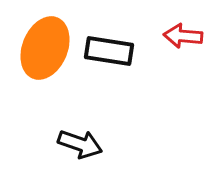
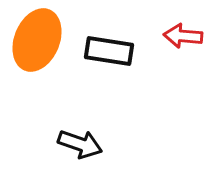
orange ellipse: moved 8 px left, 8 px up
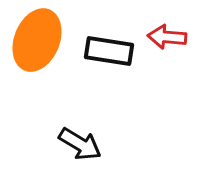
red arrow: moved 16 px left, 1 px down
black arrow: rotated 12 degrees clockwise
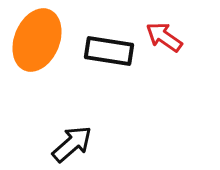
red arrow: moved 3 px left; rotated 30 degrees clockwise
black arrow: moved 8 px left; rotated 72 degrees counterclockwise
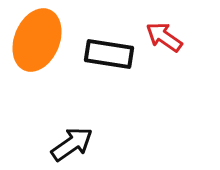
black rectangle: moved 3 px down
black arrow: rotated 6 degrees clockwise
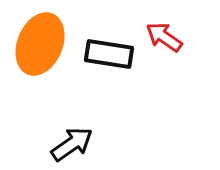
orange ellipse: moved 3 px right, 4 px down
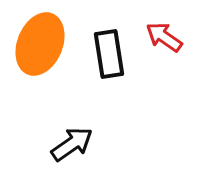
black rectangle: rotated 72 degrees clockwise
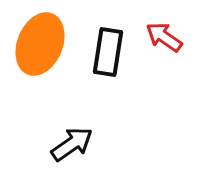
black rectangle: moved 1 px left, 2 px up; rotated 18 degrees clockwise
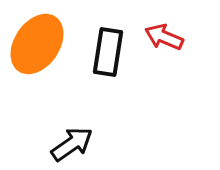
red arrow: rotated 12 degrees counterclockwise
orange ellipse: moved 3 px left; rotated 12 degrees clockwise
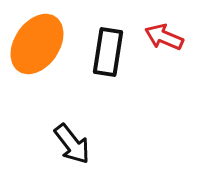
black arrow: rotated 87 degrees clockwise
